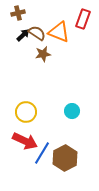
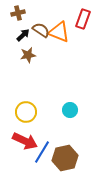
brown semicircle: moved 4 px right, 3 px up
brown star: moved 15 px left, 1 px down
cyan circle: moved 2 px left, 1 px up
blue line: moved 1 px up
brown hexagon: rotated 15 degrees clockwise
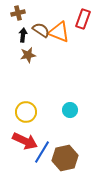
black arrow: rotated 40 degrees counterclockwise
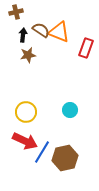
brown cross: moved 2 px left, 1 px up
red rectangle: moved 3 px right, 29 px down
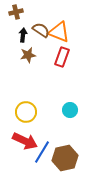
red rectangle: moved 24 px left, 9 px down
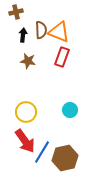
brown semicircle: rotated 54 degrees clockwise
brown star: moved 6 px down; rotated 21 degrees clockwise
red arrow: rotated 30 degrees clockwise
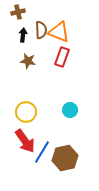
brown cross: moved 2 px right
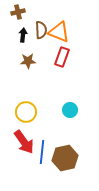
brown star: rotated 14 degrees counterclockwise
red arrow: moved 1 px left, 1 px down
blue line: rotated 25 degrees counterclockwise
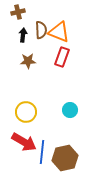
red arrow: rotated 25 degrees counterclockwise
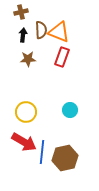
brown cross: moved 3 px right
brown star: moved 2 px up
